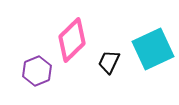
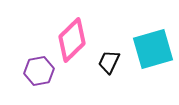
cyan square: rotated 9 degrees clockwise
purple hexagon: moved 2 px right; rotated 12 degrees clockwise
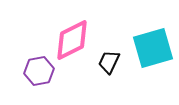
pink diamond: rotated 18 degrees clockwise
cyan square: moved 1 px up
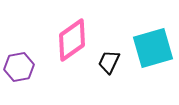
pink diamond: rotated 9 degrees counterclockwise
purple hexagon: moved 20 px left, 4 px up
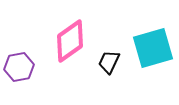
pink diamond: moved 2 px left, 1 px down
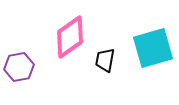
pink diamond: moved 4 px up
black trapezoid: moved 4 px left, 2 px up; rotated 15 degrees counterclockwise
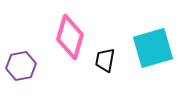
pink diamond: rotated 39 degrees counterclockwise
purple hexagon: moved 2 px right, 1 px up
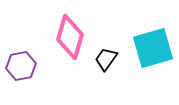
black trapezoid: moved 1 px right, 1 px up; rotated 25 degrees clockwise
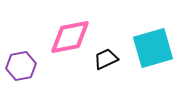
pink diamond: rotated 63 degrees clockwise
black trapezoid: rotated 30 degrees clockwise
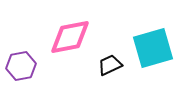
black trapezoid: moved 4 px right, 6 px down
